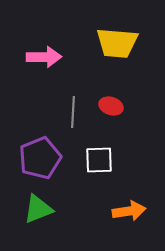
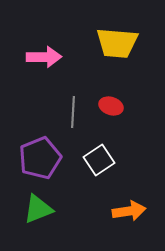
white square: rotated 32 degrees counterclockwise
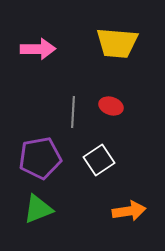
pink arrow: moved 6 px left, 8 px up
purple pentagon: rotated 12 degrees clockwise
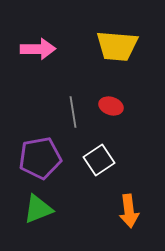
yellow trapezoid: moved 3 px down
gray line: rotated 12 degrees counterclockwise
orange arrow: rotated 92 degrees clockwise
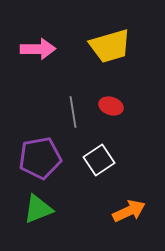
yellow trapezoid: moved 7 px left; rotated 21 degrees counterclockwise
orange arrow: rotated 108 degrees counterclockwise
